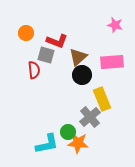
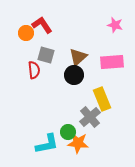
red L-shape: moved 15 px left, 16 px up; rotated 145 degrees counterclockwise
black circle: moved 8 px left
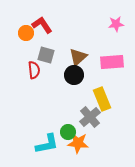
pink star: moved 1 px right, 1 px up; rotated 21 degrees counterclockwise
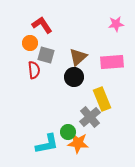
orange circle: moved 4 px right, 10 px down
black circle: moved 2 px down
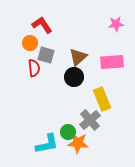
red semicircle: moved 2 px up
gray cross: moved 3 px down
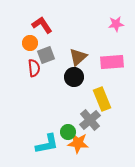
gray square: rotated 36 degrees counterclockwise
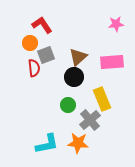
green circle: moved 27 px up
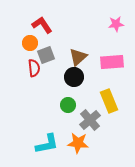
yellow rectangle: moved 7 px right, 2 px down
